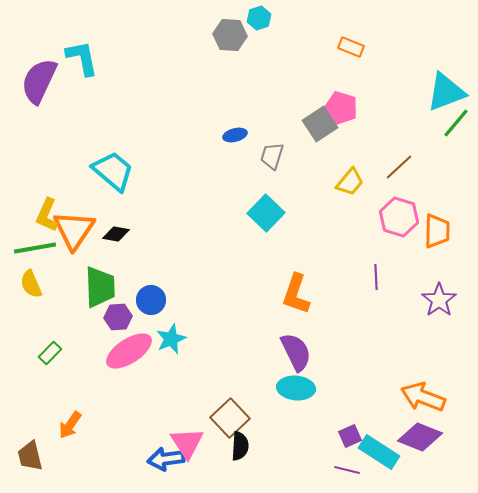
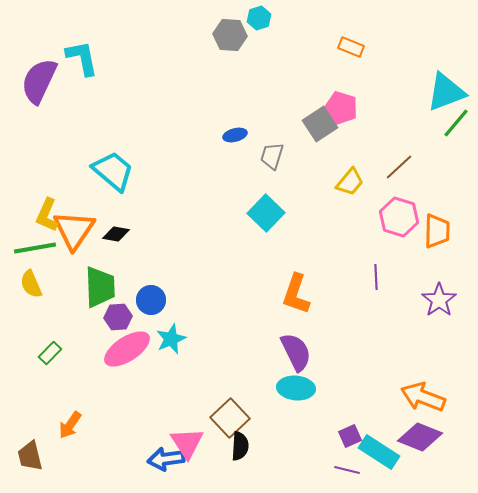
pink ellipse at (129, 351): moved 2 px left, 2 px up
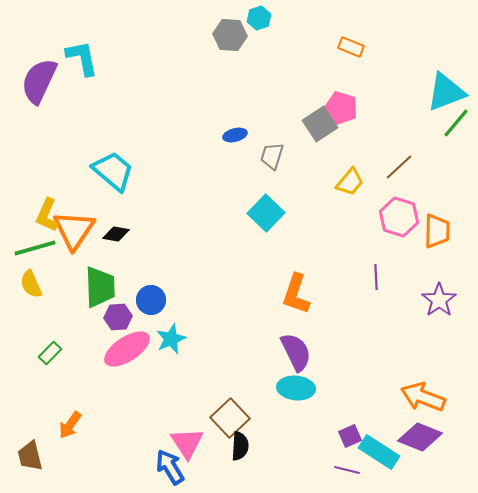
green line at (35, 248): rotated 6 degrees counterclockwise
blue arrow at (166, 459): moved 4 px right, 8 px down; rotated 66 degrees clockwise
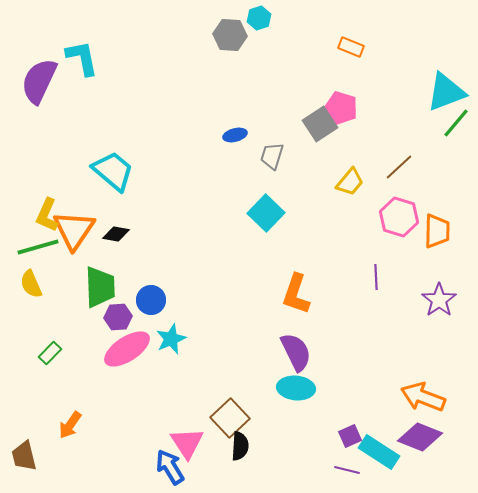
green line at (35, 248): moved 3 px right, 1 px up
brown trapezoid at (30, 456): moved 6 px left
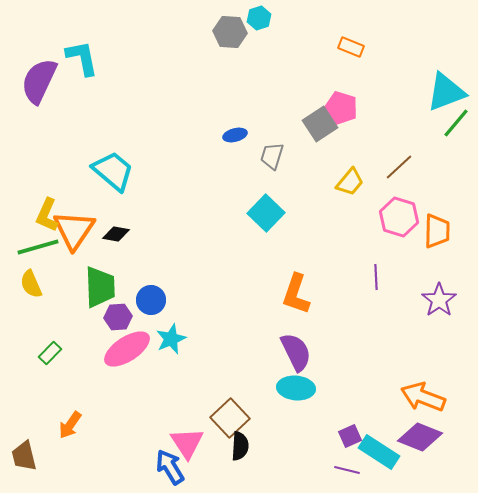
gray hexagon at (230, 35): moved 3 px up
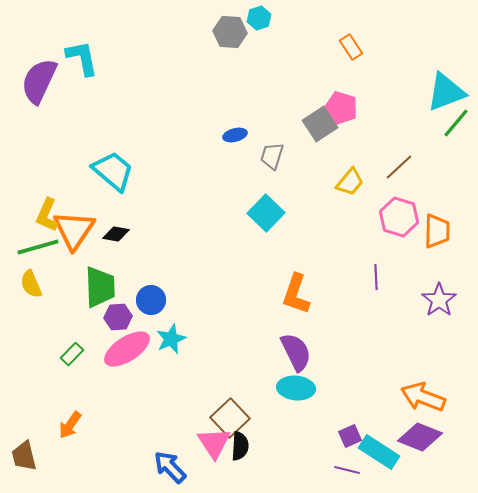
orange rectangle at (351, 47): rotated 35 degrees clockwise
green rectangle at (50, 353): moved 22 px right, 1 px down
pink triangle at (187, 443): moved 27 px right
blue arrow at (170, 467): rotated 12 degrees counterclockwise
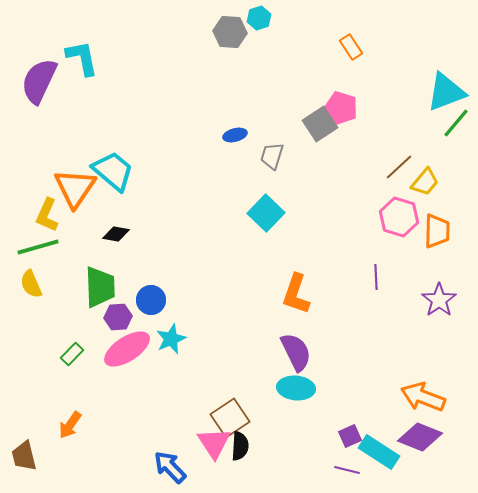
yellow trapezoid at (350, 182): moved 75 px right
orange triangle at (74, 230): moved 1 px right, 42 px up
brown square at (230, 418): rotated 9 degrees clockwise
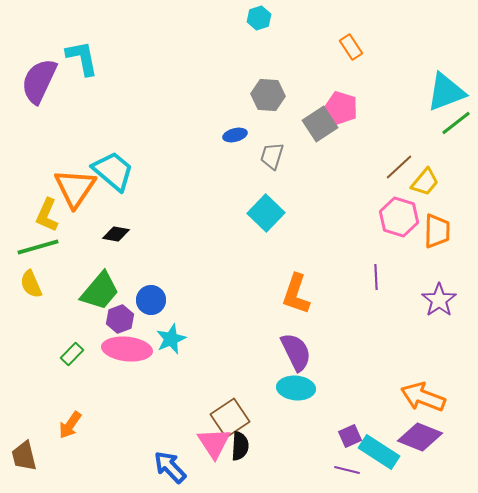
gray hexagon at (230, 32): moved 38 px right, 63 px down
green line at (456, 123): rotated 12 degrees clockwise
green trapezoid at (100, 287): moved 4 px down; rotated 42 degrees clockwise
purple hexagon at (118, 317): moved 2 px right, 2 px down; rotated 16 degrees counterclockwise
pink ellipse at (127, 349): rotated 39 degrees clockwise
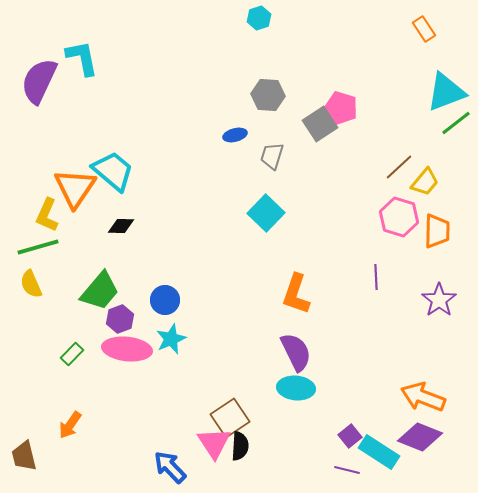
orange rectangle at (351, 47): moved 73 px right, 18 px up
black diamond at (116, 234): moved 5 px right, 8 px up; rotated 8 degrees counterclockwise
blue circle at (151, 300): moved 14 px right
purple square at (350, 436): rotated 15 degrees counterclockwise
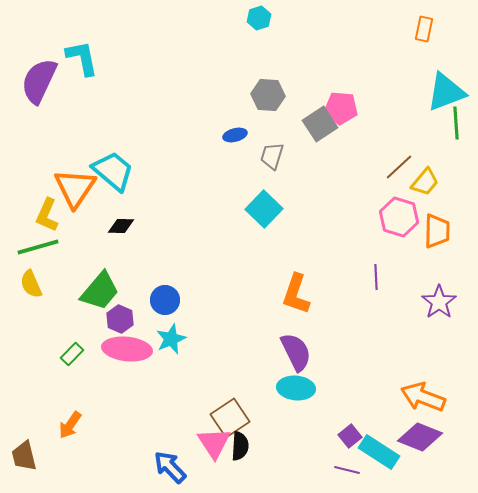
orange rectangle at (424, 29): rotated 45 degrees clockwise
pink pentagon at (341, 108): rotated 12 degrees counterclockwise
green line at (456, 123): rotated 56 degrees counterclockwise
cyan square at (266, 213): moved 2 px left, 4 px up
purple star at (439, 300): moved 2 px down
purple hexagon at (120, 319): rotated 16 degrees counterclockwise
